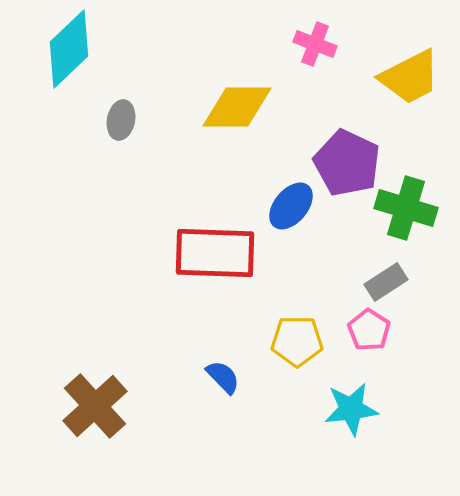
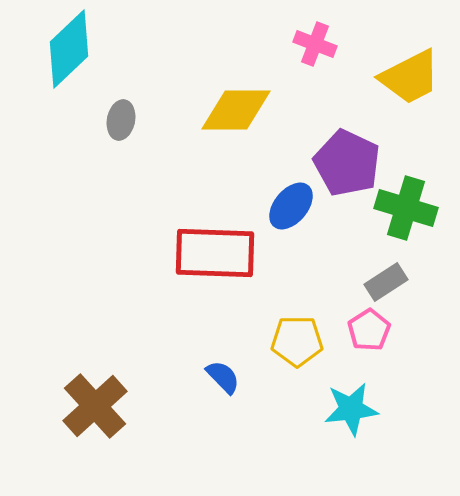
yellow diamond: moved 1 px left, 3 px down
pink pentagon: rotated 6 degrees clockwise
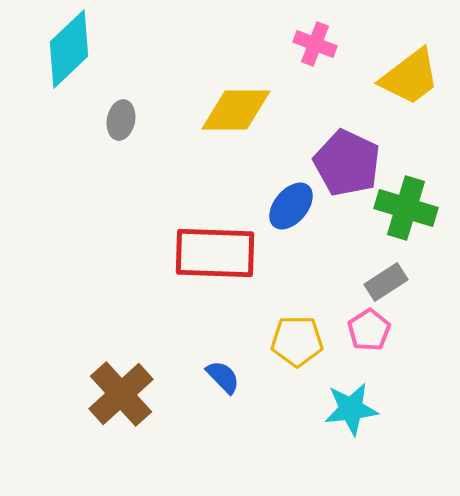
yellow trapezoid: rotated 10 degrees counterclockwise
brown cross: moved 26 px right, 12 px up
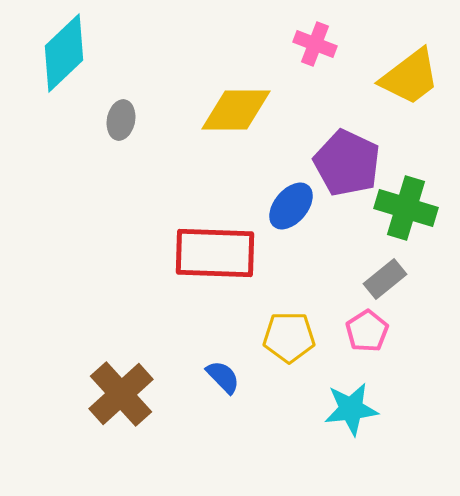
cyan diamond: moved 5 px left, 4 px down
gray rectangle: moved 1 px left, 3 px up; rotated 6 degrees counterclockwise
pink pentagon: moved 2 px left, 1 px down
yellow pentagon: moved 8 px left, 4 px up
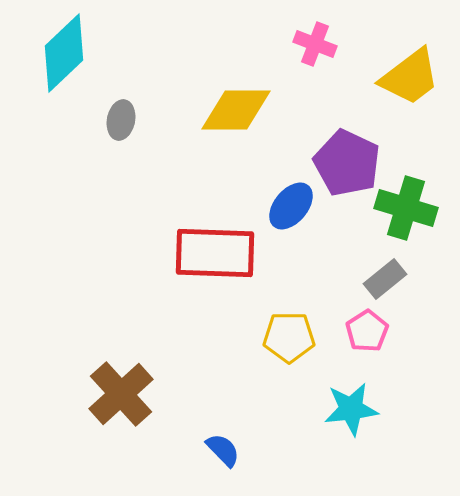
blue semicircle: moved 73 px down
